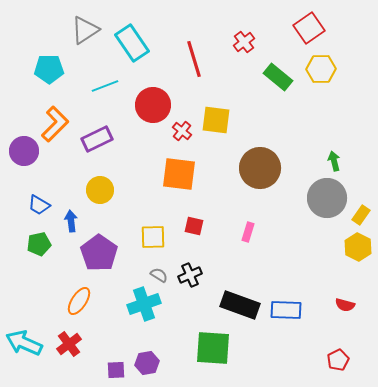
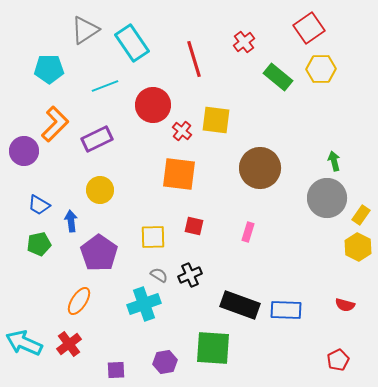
purple hexagon at (147, 363): moved 18 px right, 1 px up
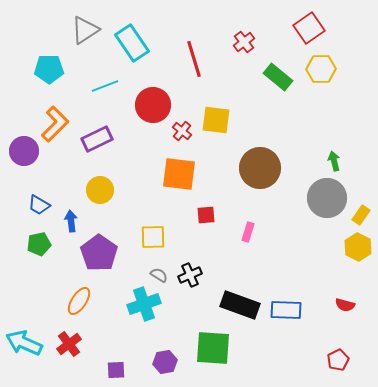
red square at (194, 226): moved 12 px right, 11 px up; rotated 18 degrees counterclockwise
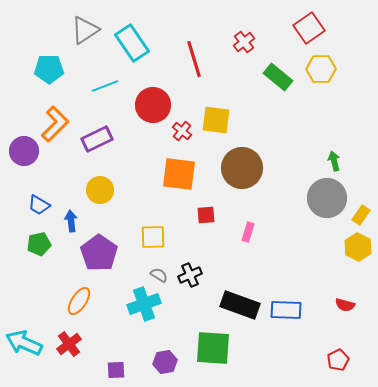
brown circle at (260, 168): moved 18 px left
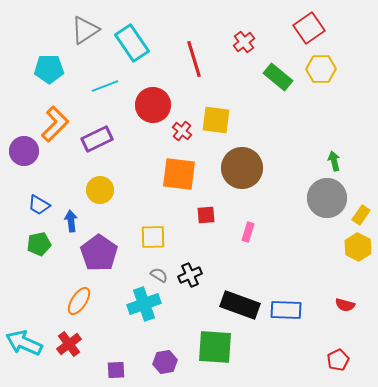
green square at (213, 348): moved 2 px right, 1 px up
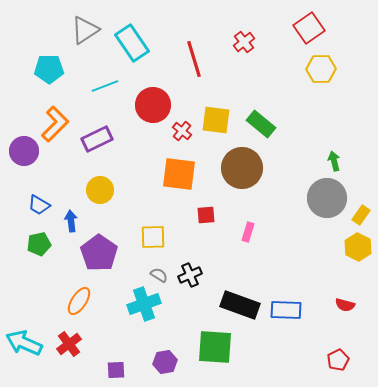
green rectangle at (278, 77): moved 17 px left, 47 px down
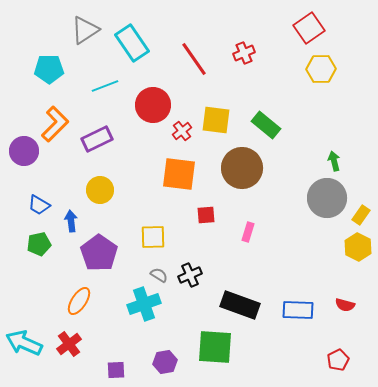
red cross at (244, 42): moved 11 px down; rotated 15 degrees clockwise
red line at (194, 59): rotated 18 degrees counterclockwise
green rectangle at (261, 124): moved 5 px right, 1 px down
red cross at (182, 131): rotated 12 degrees clockwise
blue rectangle at (286, 310): moved 12 px right
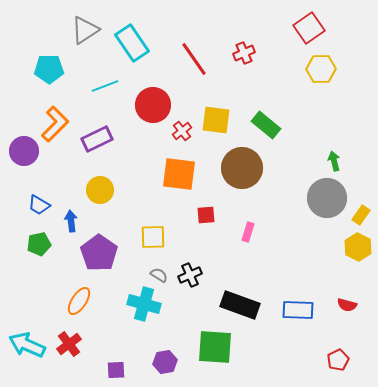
cyan cross at (144, 304): rotated 36 degrees clockwise
red semicircle at (345, 305): moved 2 px right
cyan arrow at (24, 343): moved 3 px right, 2 px down
